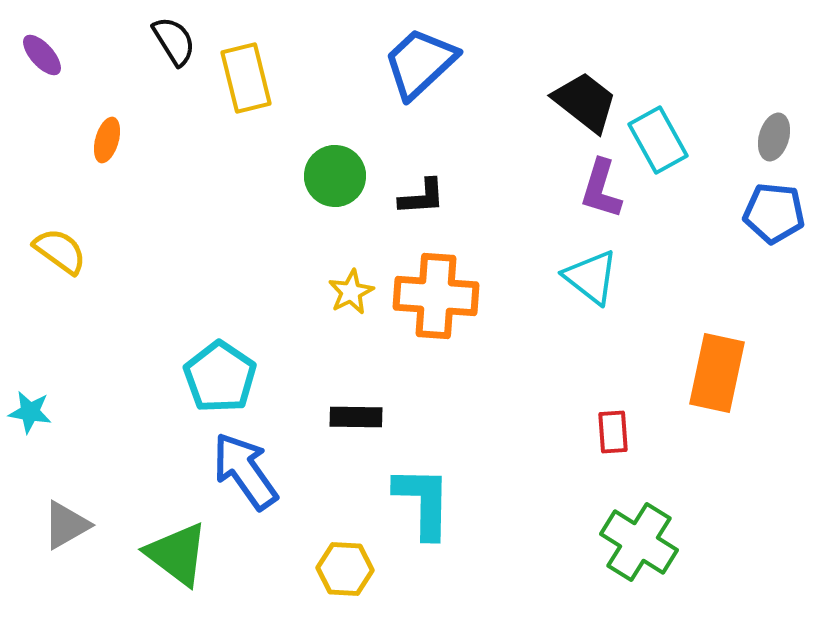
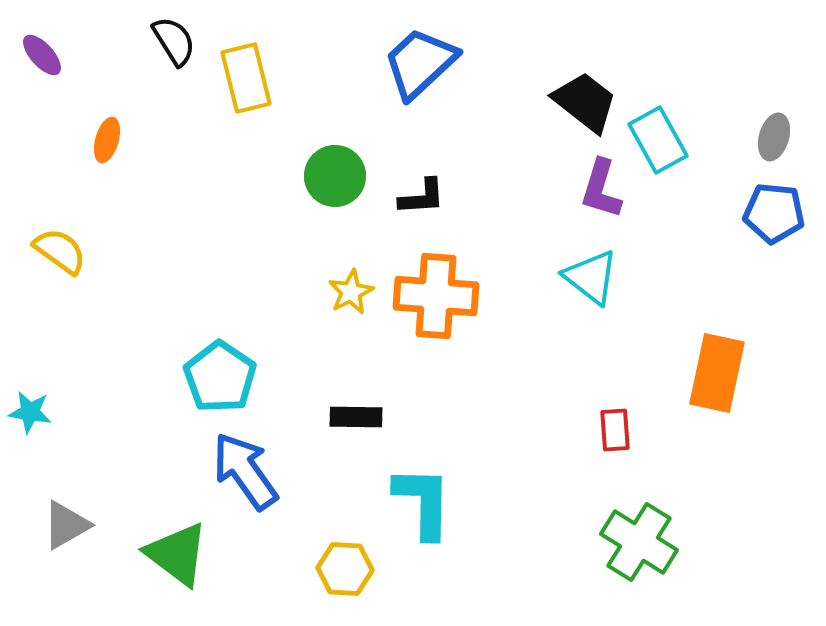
red rectangle: moved 2 px right, 2 px up
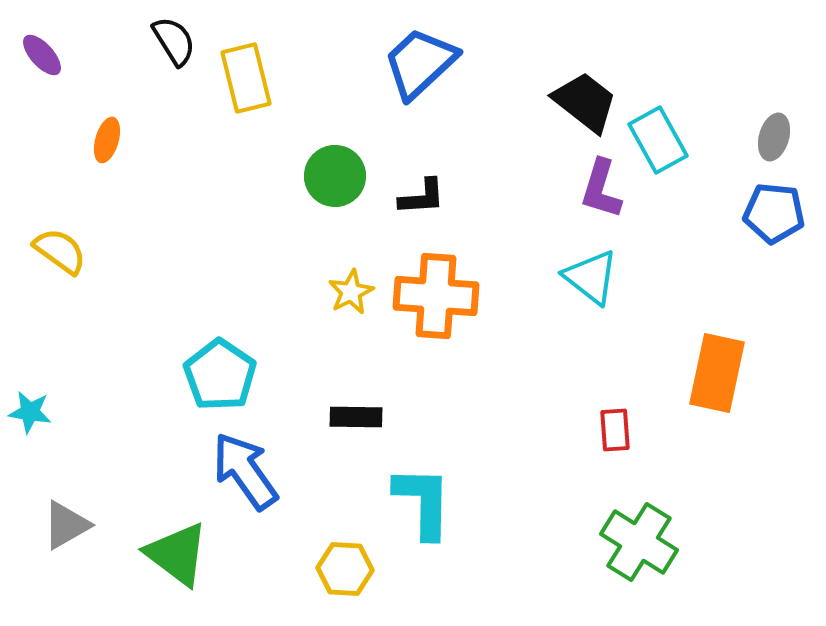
cyan pentagon: moved 2 px up
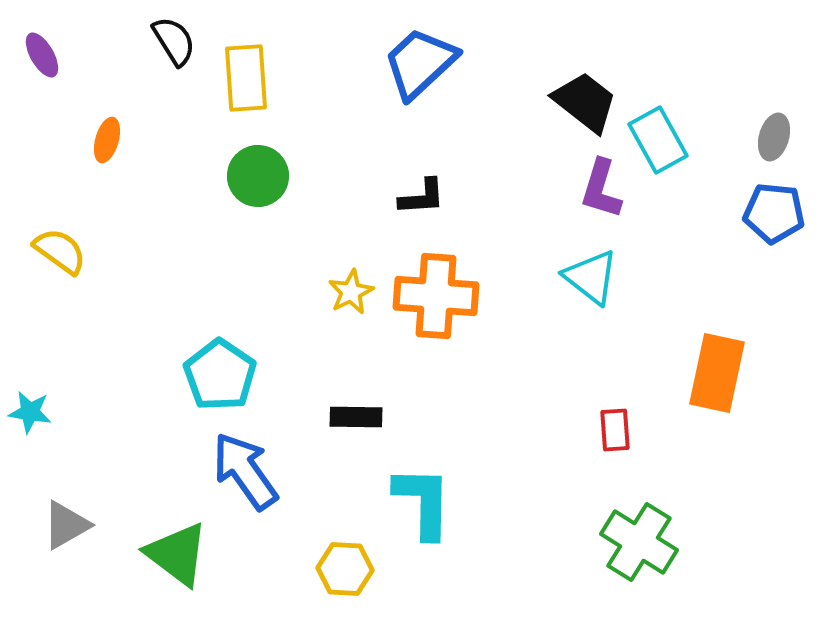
purple ellipse: rotated 12 degrees clockwise
yellow rectangle: rotated 10 degrees clockwise
green circle: moved 77 px left
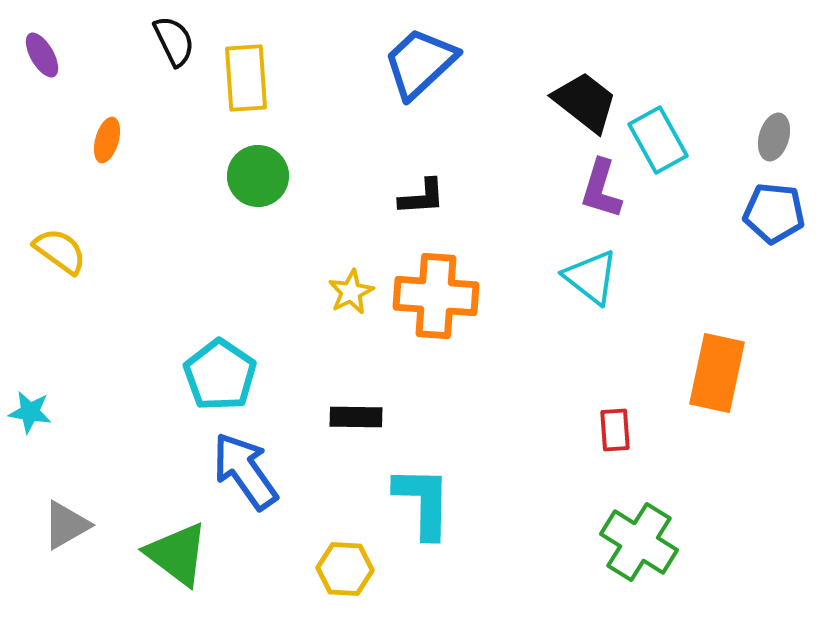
black semicircle: rotated 6 degrees clockwise
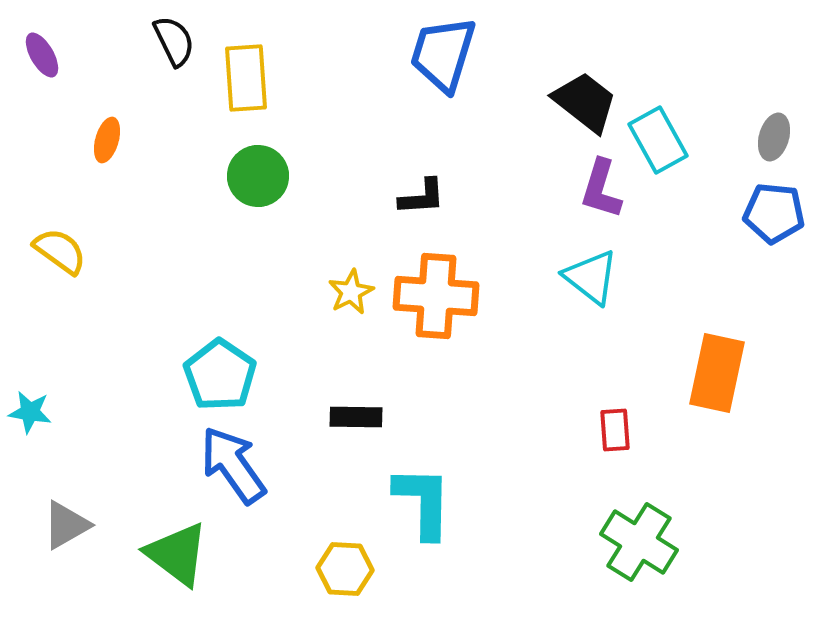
blue trapezoid: moved 23 px right, 9 px up; rotated 30 degrees counterclockwise
blue arrow: moved 12 px left, 6 px up
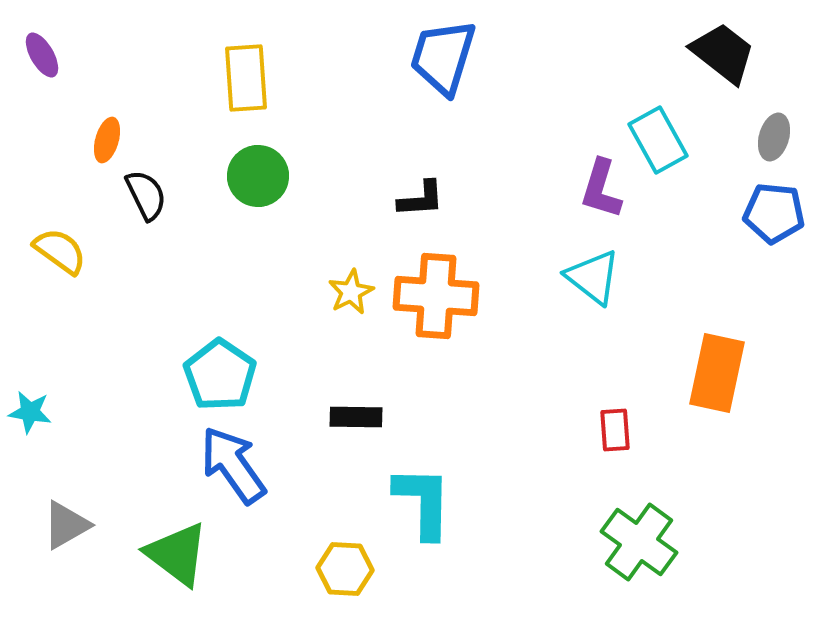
black semicircle: moved 28 px left, 154 px down
blue trapezoid: moved 3 px down
black trapezoid: moved 138 px right, 49 px up
black L-shape: moved 1 px left, 2 px down
cyan triangle: moved 2 px right
green cross: rotated 4 degrees clockwise
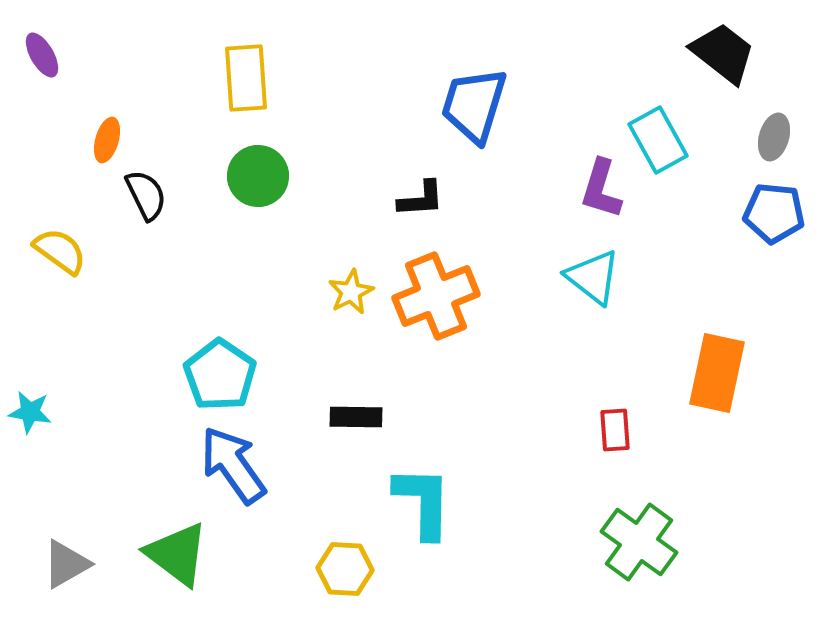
blue trapezoid: moved 31 px right, 48 px down
orange cross: rotated 26 degrees counterclockwise
gray triangle: moved 39 px down
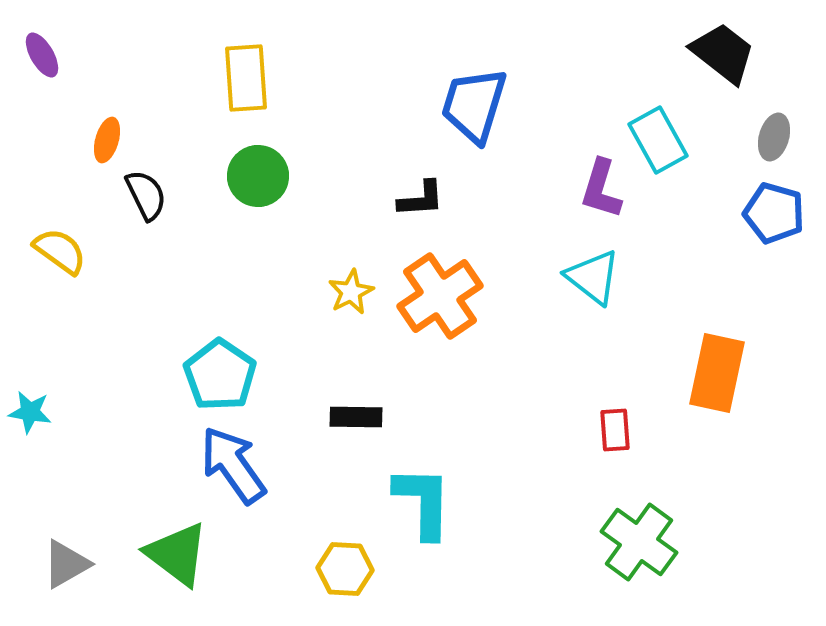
blue pentagon: rotated 10 degrees clockwise
orange cross: moved 4 px right; rotated 12 degrees counterclockwise
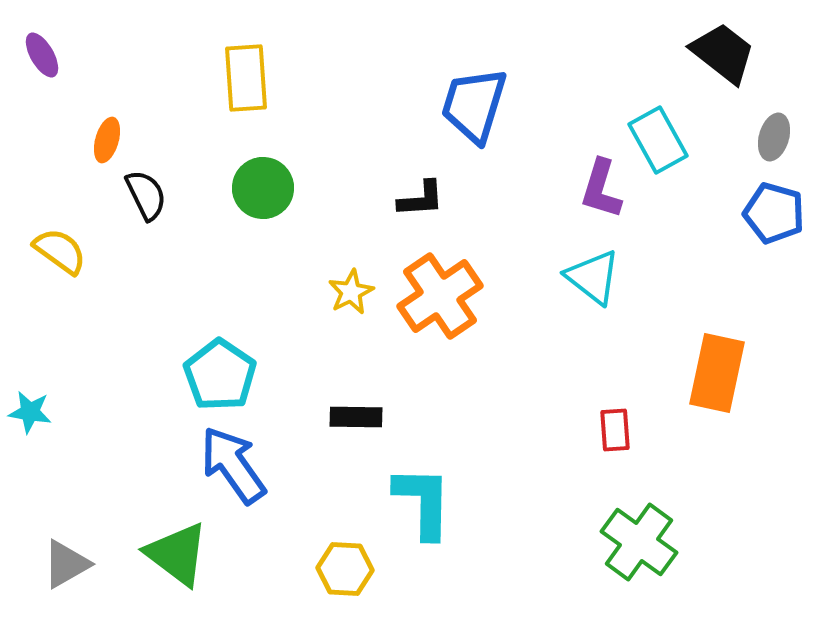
green circle: moved 5 px right, 12 px down
